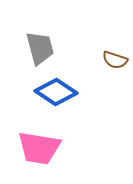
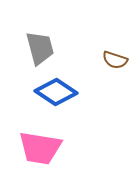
pink trapezoid: moved 1 px right
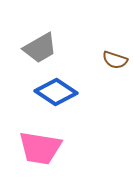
gray trapezoid: rotated 75 degrees clockwise
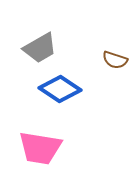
blue diamond: moved 4 px right, 3 px up
